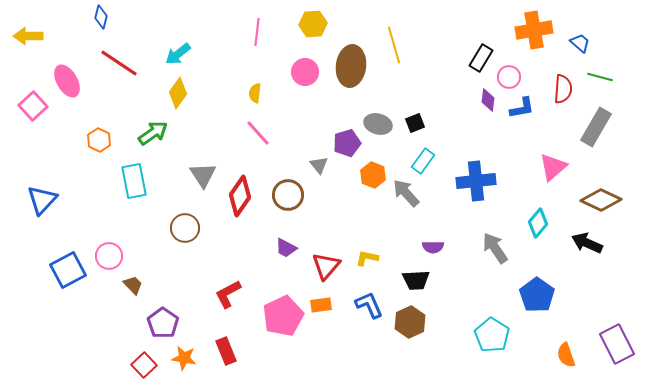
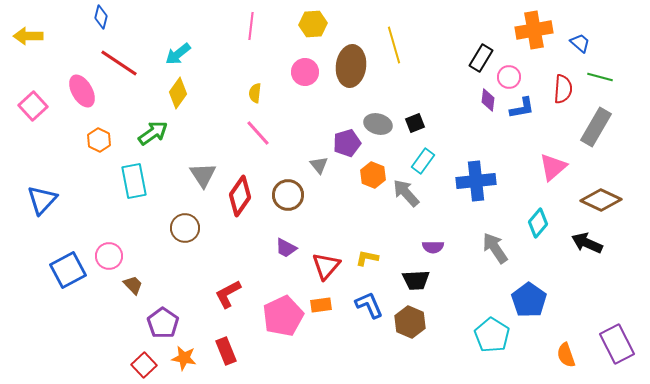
pink line at (257, 32): moved 6 px left, 6 px up
pink ellipse at (67, 81): moved 15 px right, 10 px down
blue pentagon at (537, 295): moved 8 px left, 5 px down
brown hexagon at (410, 322): rotated 12 degrees counterclockwise
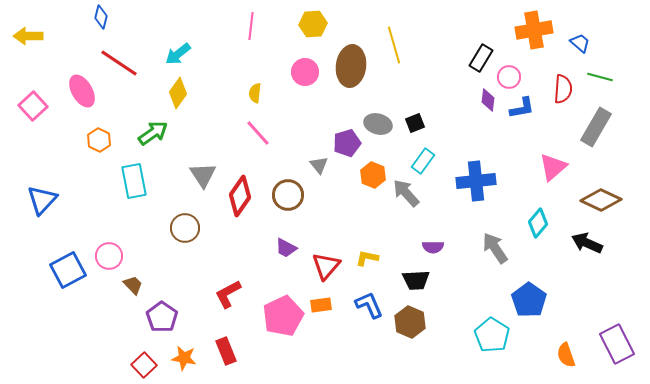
purple pentagon at (163, 323): moved 1 px left, 6 px up
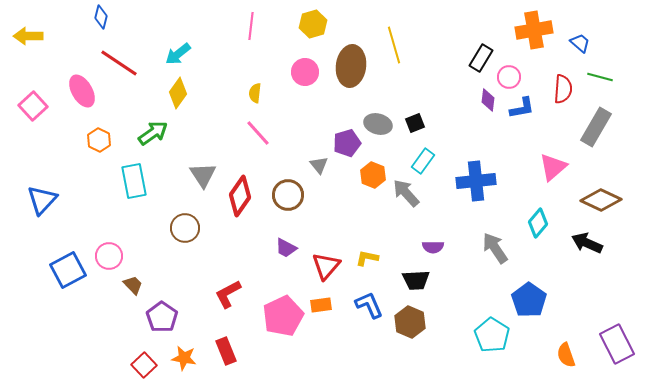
yellow hexagon at (313, 24): rotated 12 degrees counterclockwise
